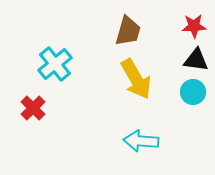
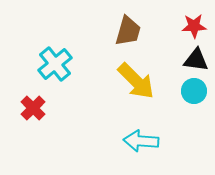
yellow arrow: moved 2 px down; rotated 15 degrees counterclockwise
cyan circle: moved 1 px right, 1 px up
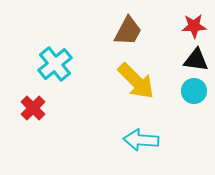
brown trapezoid: rotated 12 degrees clockwise
cyan arrow: moved 1 px up
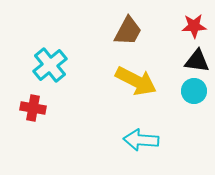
black triangle: moved 1 px right, 1 px down
cyan cross: moved 5 px left, 1 px down
yellow arrow: rotated 18 degrees counterclockwise
red cross: rotated 35 degrees counterclockwise
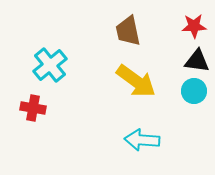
brown trapezoid: rotated 140 degrees clockwise
yellow arrow: rotated 9 degrees clockwise
cyan arrow: moved 1 px right
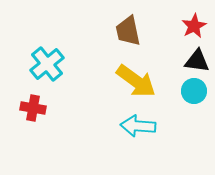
red star: rotated 25 degrees counterclockwise
cyan cross: moved 3 px left, 1 px up
cyan arrow: moved 4 px left, 14 px up
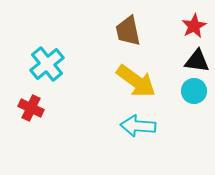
red cross: moved 2 px left; rotated 15 degrees clockwise
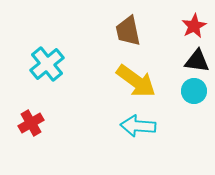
red cross: moved 15 px down; rotated 35 degrees clockwise
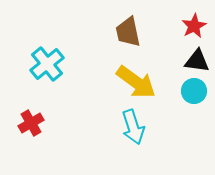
brown trapezoid: moved 1 px down
yellow arrow: moved 1 px down
cyan arrow: moved 5 px left, 1 px down; rotated 112 degrees counterclockwise
